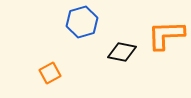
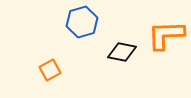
orange square: moved 3 px up
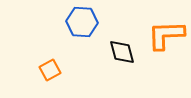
blue hexagon: rotated 20 degrees clockwise
black diamond: rotated 64 degrees clockwise
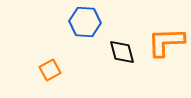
blue hexagon: moved 3 px right
orange L-shape: moved 7 px down
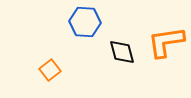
orange L-shape: rotated 6 degrees counterclockwise
orange square: rotated 10 degrees counterclockwise
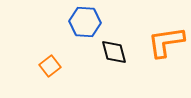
black diamond: moved 8 px left
orange square: moved 4 px up
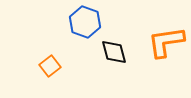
blue hexagon: rotated 16 degrees clockwise
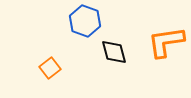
blue hexagon: moved 1 px up
orange square: moved 2 px down
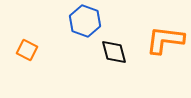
orange L-shape: moved 1 px left, 2 px up; rotated 15 degrees clockwise
orange square: moved 23 px left, 18 px up; rotated 25 degrees counterclockwise
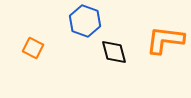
orange square: moved 6 px right, 2 px up
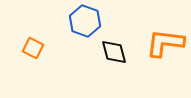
orange L-shape: moved 3 px down
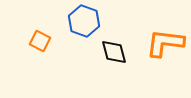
blue hexagon: moved 1 px left
orange square: moved 7 px right, 7 px up
